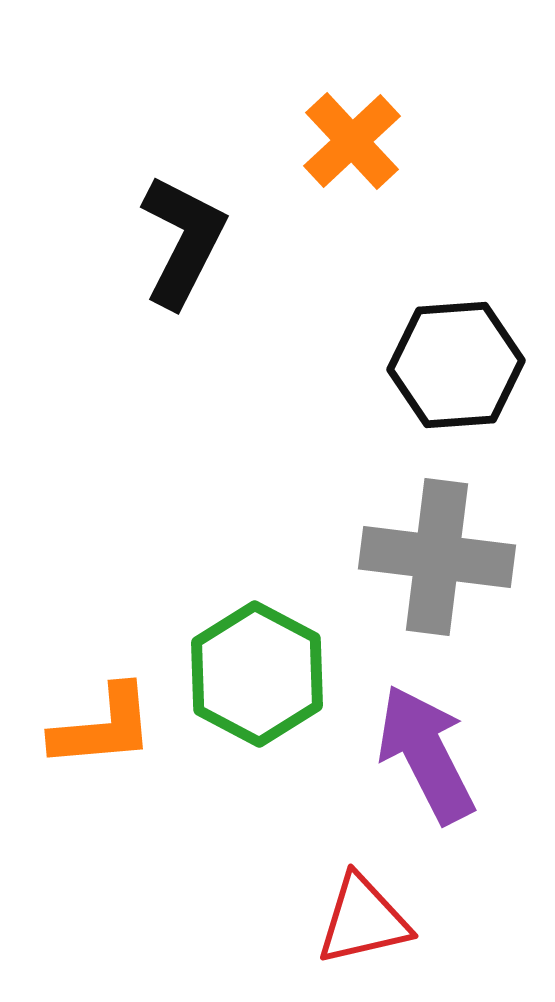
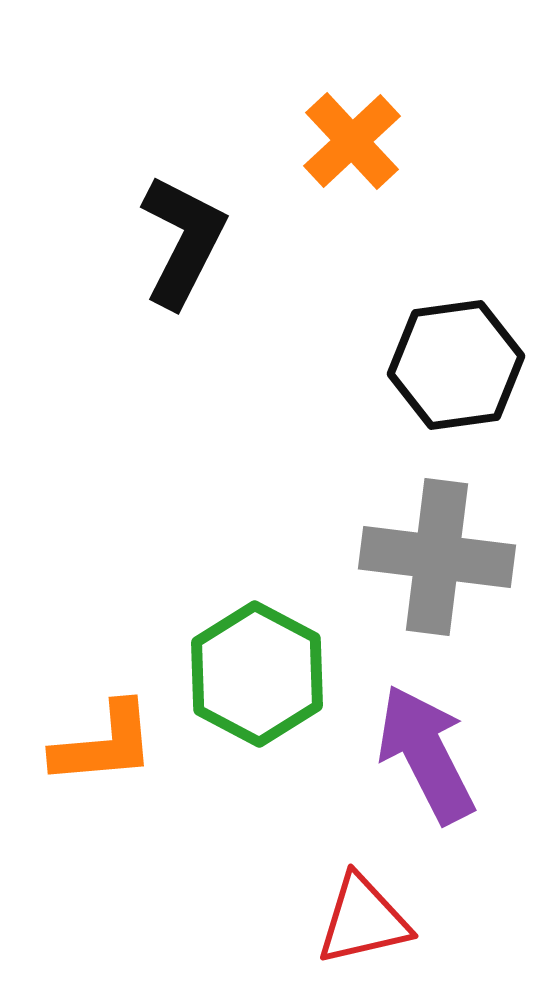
black hexagon: rotated 4 degrees counterclockwise
orange L-shape: moved 1 px right, 17 px down
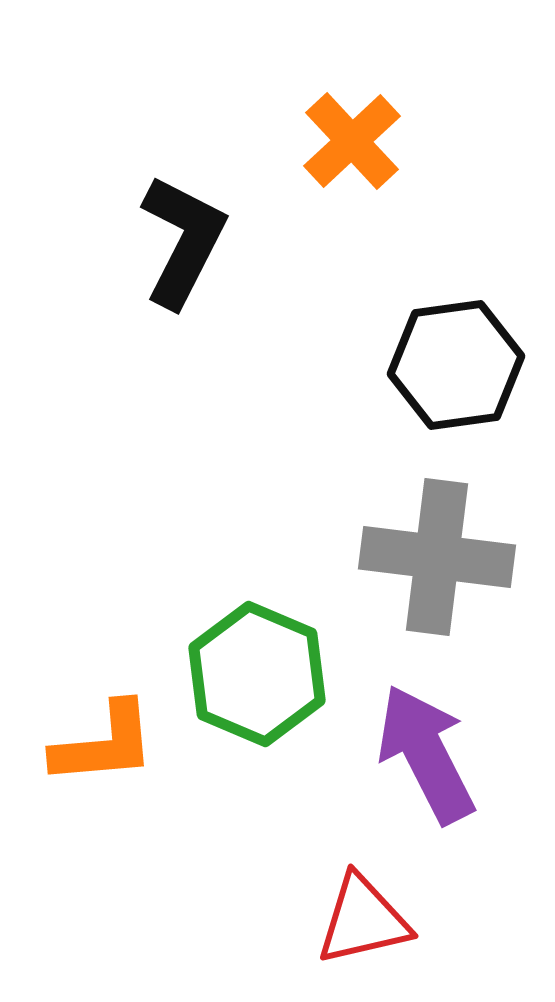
green hexagon: rotated 5 degrees counterclockwise
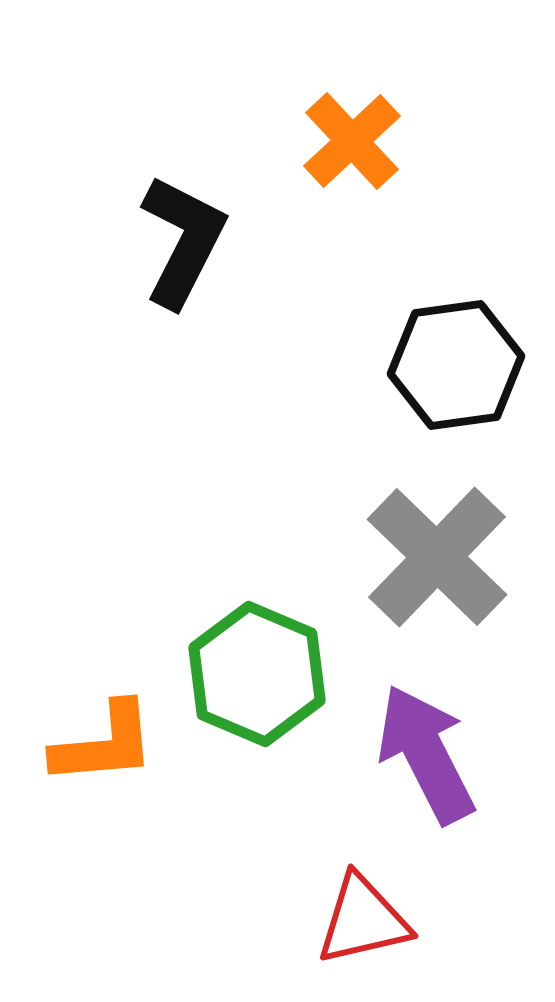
gray cross: rotated 37 degrees clockwise
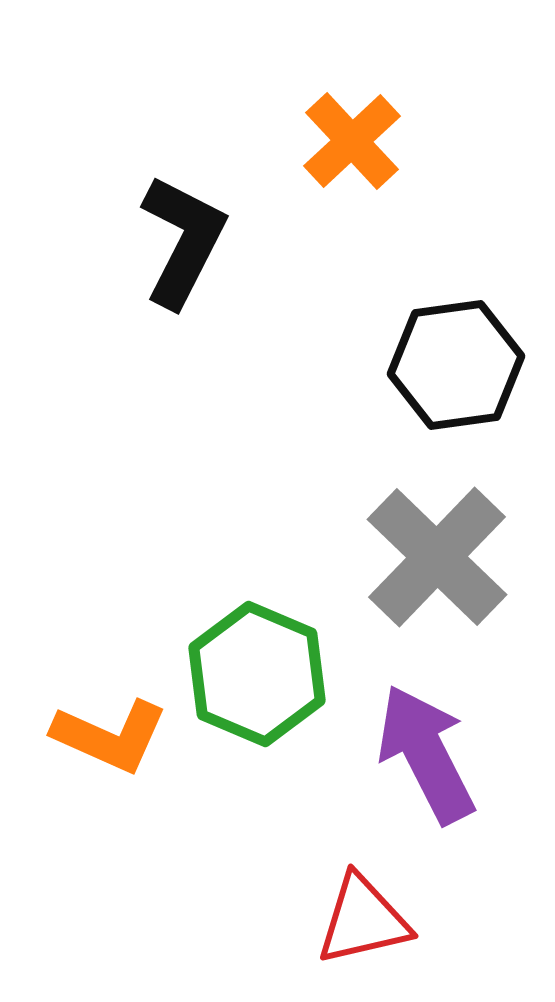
orange L-shape: moved 6 px right, 8 px up; rotated 29 degrees clockwise
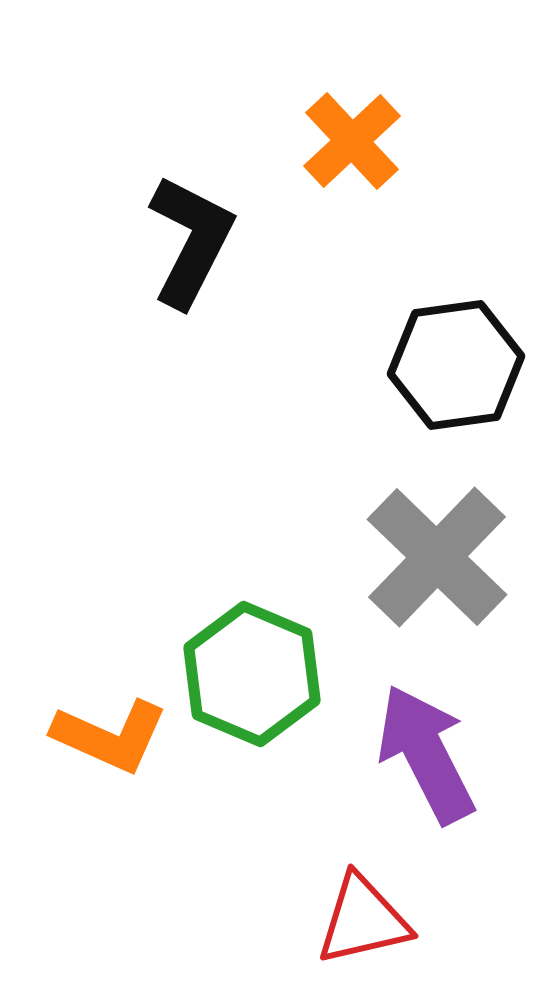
black L-shape: moved 8 px right
green hexagon: moved 5 px left
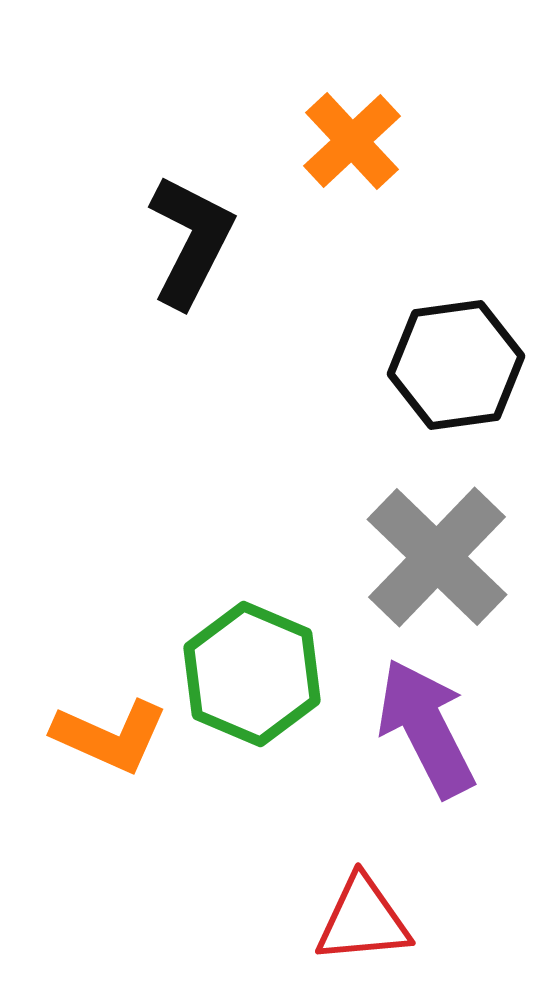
purple arrow: moved 26 px up
red triangle: rotated 8 degrees clockwise
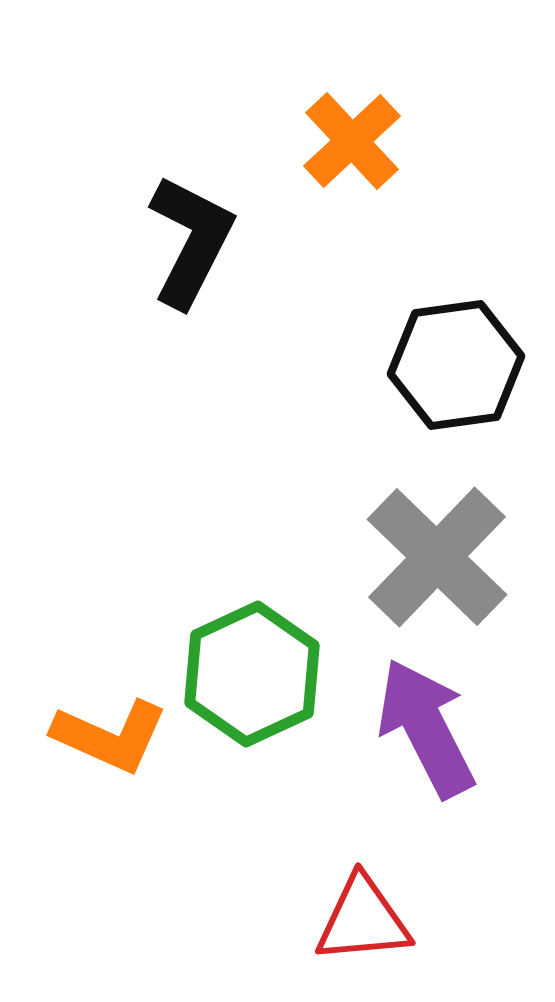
green hexagon: rotated 12 degrees clockwise
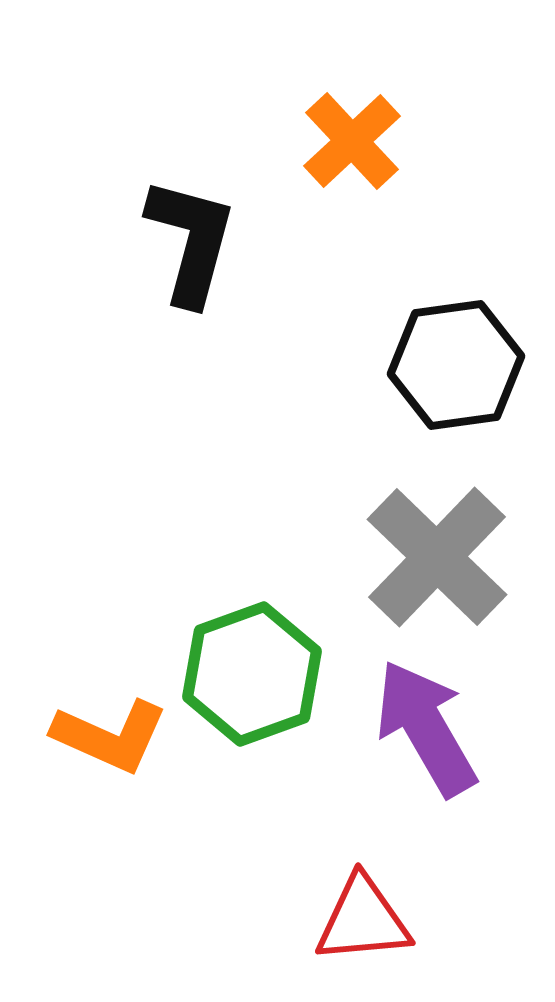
black L-shape: rotated 12 degrees counterclockwise
green hexagon: rotated 5 degrees clockwise
purple arrow: rotated 3 degrees counterclockwise
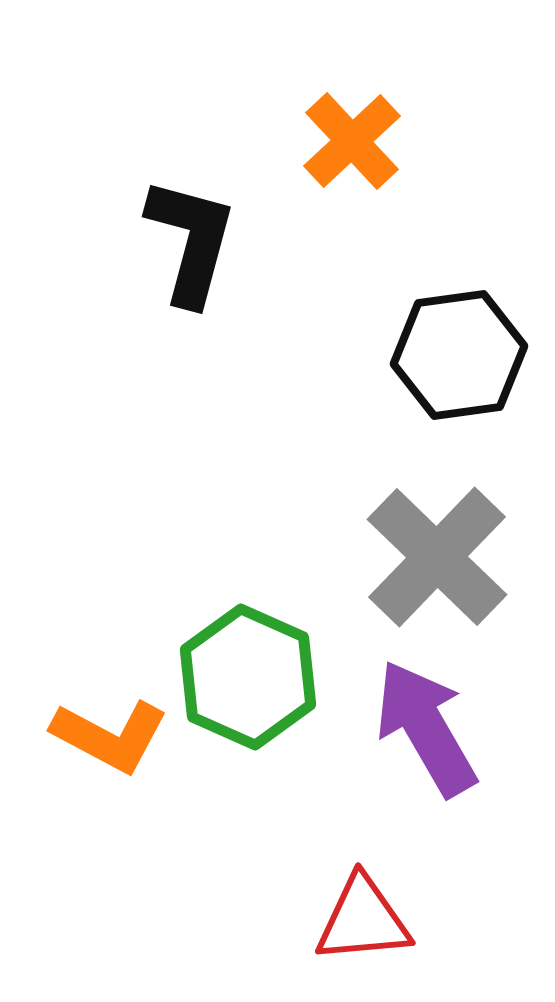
black hexagon: moved 3 px right, 10 px up
green hexagon: moved 4 px left, 3 px down; rotated 16 degrees counterclockwise
orange L-shape: rotated 4 degrees clockwise
